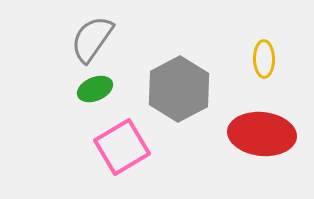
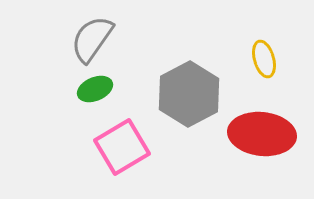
yellow ellipse: rotated 15 degrees counterclockwise
gray hexagon: moved 10 px right, 5 px down
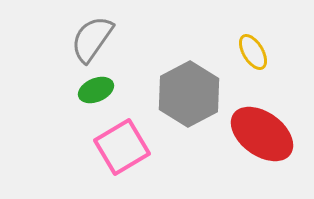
yellow ellipse: moved 11 px left, 7 px up; rotated 15 degrees counterclockwise
green ellipse: moved 1 px right, 1 px down
red ellipse: rotated 30 degrees clockwise
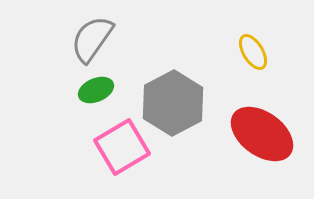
gray hexagon: moved 16 px left, 9 px down
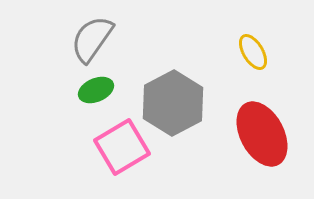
red ellipse: rotated 26 degrees clockwise
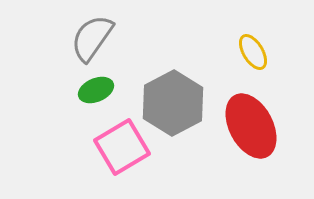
gray semicircle: moved 1 px up
red ellipse: moved 11 px left, 8 px up
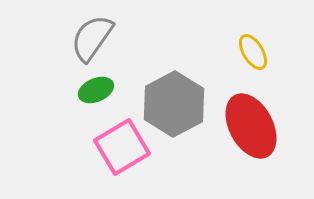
gray hexagon: moved 1 px right, 1 px down
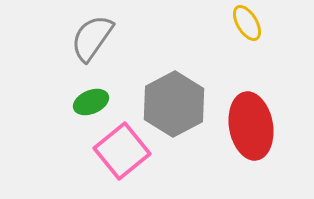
yellow ellipse: moved 6 px left, 29 px up
green ellipse: moved 5 px left, 12 px down
red ellipse: rotated 18 degrees clockwise
pink square: moved 4 px down; rotated 8 degrees counterclockwise
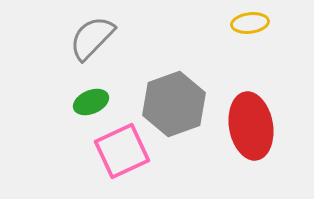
yellow ellipse: moved 3 px right; rotated 66 degrees counterclockwise
gray semicircle: rotated 9 degrees clockwise
gray hexagon: rotated 8 degrees clockwise
pink square: rotated 14 degrees clockwise
